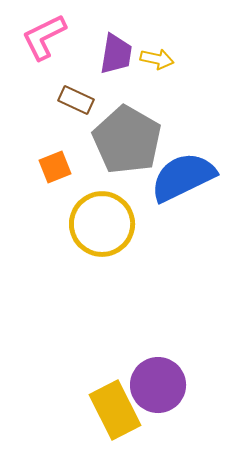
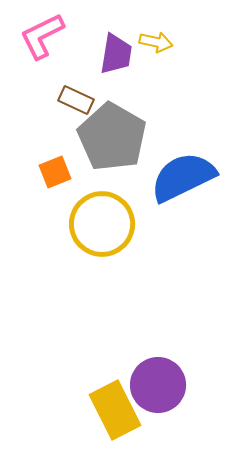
pink L-shape: moved 2 px left, 1 px up
yellow arrow: moved 1 px left, 17 px up
gray pentagon: moved 15 px left, 3 px up
orange square: moved 5 px down
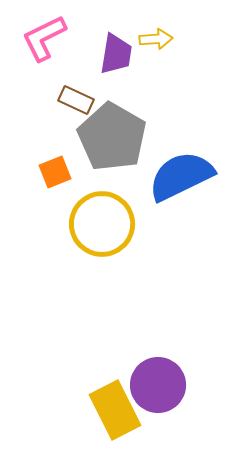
pink L-shape: moved 2 px right, 2 px down
yellow arrow: moved 3 px up; rotated 16 degrees counterclockwise
blue semicircle: moved 2 px left, 1 px up
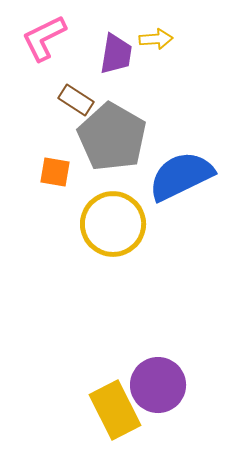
brown rectangle: rotated 8 degrees clockwise
orange square: rotated 32 degrees clockwise
yellow circle: moved 11 px right
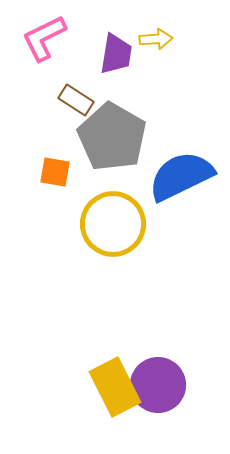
yellow rectangle: moved 23 px up
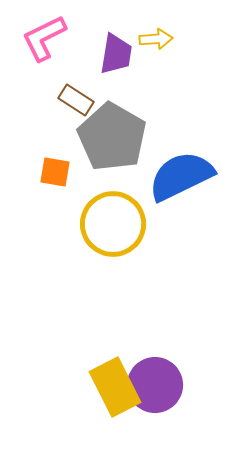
purple circle: moved 3 px left
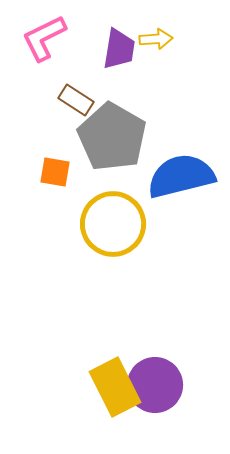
purple trapezoid: moved 3 px right, 5 px up
blue semicircle: rotated 12 degrees clockwise
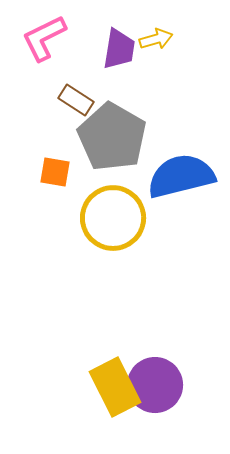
yellow arrow: rotated 12 degrees counterclockwise
yellow circle: moved 6 px up
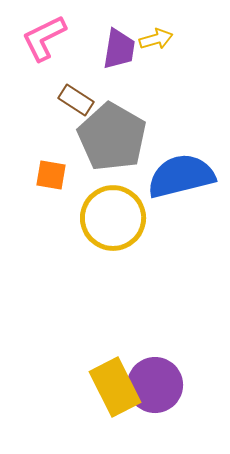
orange square: moved 4 px left, 3 px down
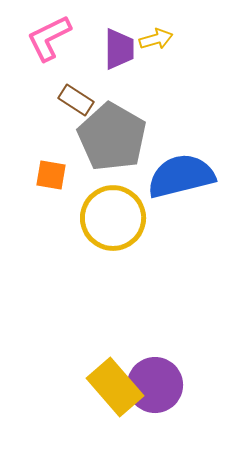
pink L-shape: moved 5 px right
purple trapezoid: rotated 9 degrees counterclockwise
yellow rectangle: rotated 14 degrees counterclockwise
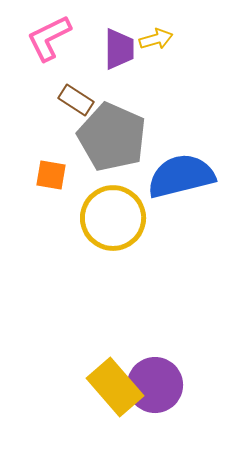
gray pentagon: rotated 6 degrees counterclockwise
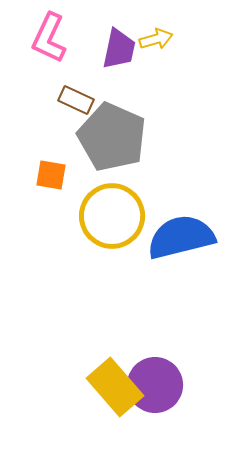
pink L-shape: rotated 39 degrees counterclockwise
purple trapezoid: rotated 12 degrees clockwise
brown rectangle: rotated 8 degrees counterclockwise
blue semicircle: moved 61 px down
yellow circle: moved 1 px left, 2 px up
